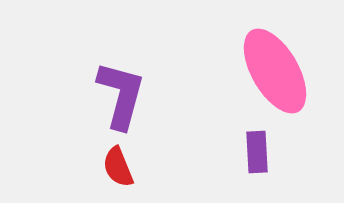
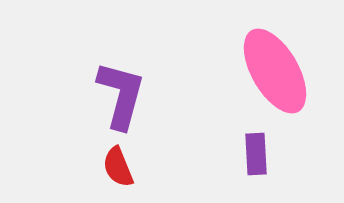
purple rectangle: moved 1 px left, 2 px down
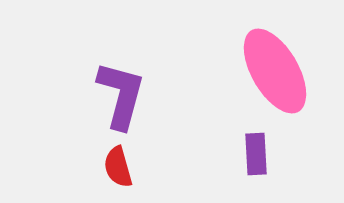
red semicircle: rotated 6 degrees clockwise
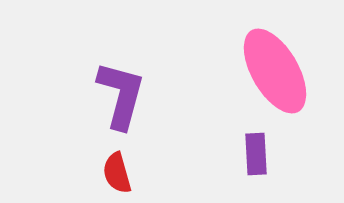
red semicircle: moved 1 px left, 6 px down
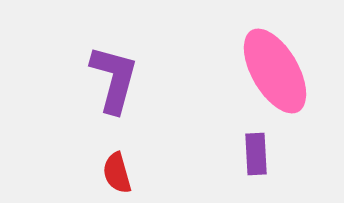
purple L-shape: moved 7 px left, 16 px up
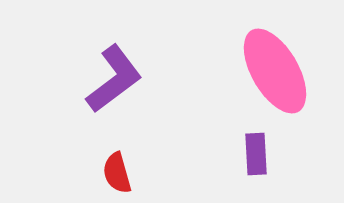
purple L-shape: rotated 38 degrees clockwise
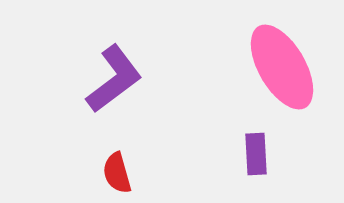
pink ellipse: moved 7 px right, 4 px up
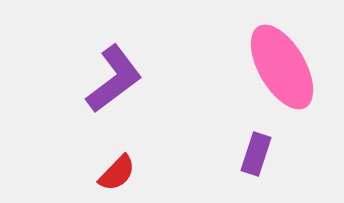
purple rectangle: rotated 21 degrees clockwise
red semicircle: rotated 120 degrees counterclockwise
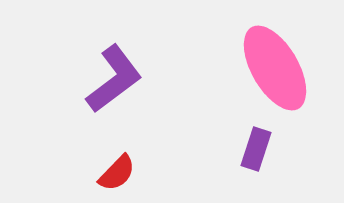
pink ellipse: moved 7 px left, 1 px down
purple rectangle: moved 5 px up
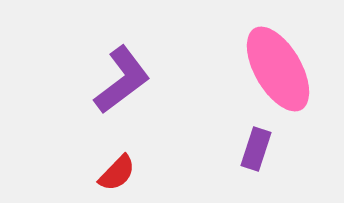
pink ellipse: moved 3 px right, 1 px down
purple L-shape: moved 8 px right, 1 px down
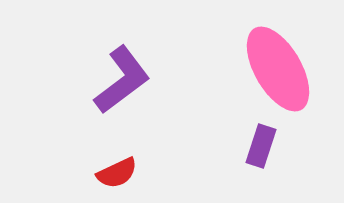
purple rectangle: moved 5 px right, 3 px up
red semicircle: rotated 21 degrees clockwise
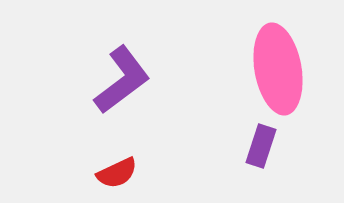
pink ellipse: rotated 20 degrees clockwise
